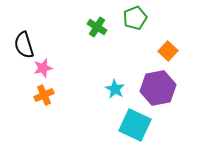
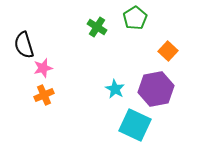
green pentagon: rotated 10 degrees counterclockwise
purple hexagon: moved 2 px left, 1 px down
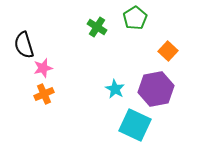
orange cross: moved 1 px up
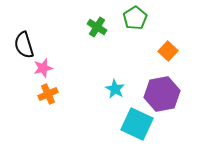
purple hexagon: moved 6 px right, 5 px down
orange cross: moved 4 px right
cyan square: moved 2 px right, 1 px up
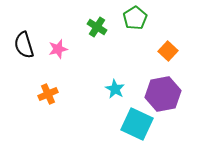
pink star: moved 15 px right, 19 px up
purple hexagon: moved 1 px right
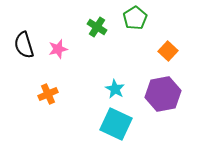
cyan square: moved 21 px left
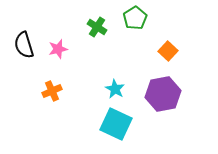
orange cross: moved 4 px right, 3 px up
